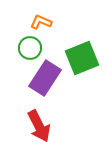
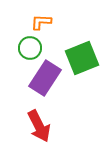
orange L-shape: rotated 20 degrees counterclockwise
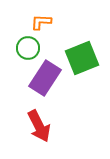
green circle: moved 2 px left
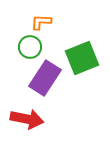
green circle: moved 2 px right, 1 px up
red arrow: moved 12 px left, 7 px up; rotated 52 degrees counterclockwise
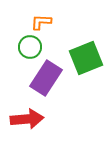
green square: moved 4 px right
purple rectangle: moved 1 px right
red arrow: rotated 16 degrees counterclockwise
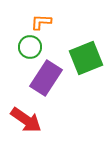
red arrow: moved 1 px left, 1 px down; rotated 40 degrees clockwise
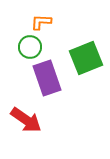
purple rectangle: moved 1 px right; rotated 52 degrees counterclockwise
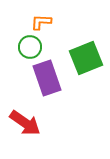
red arrow: moved 1 px left, 3 px down
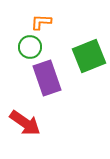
green square: moved 3 px right, 2 px up
